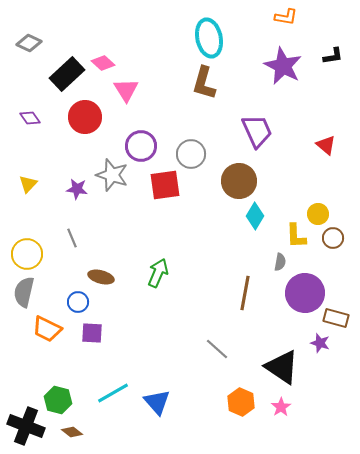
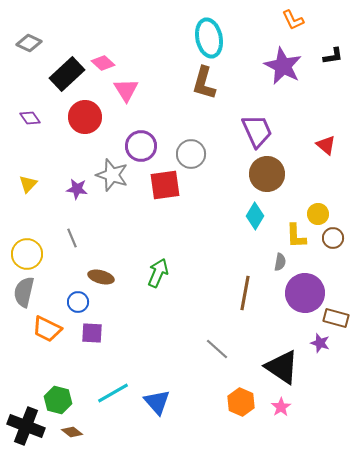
orange L-shape at (286, 17): moved 7 px right, 3 px down; rotated 55 degrees clockwise
brown circle at (239, 181): moved 28 px right, 7 px up
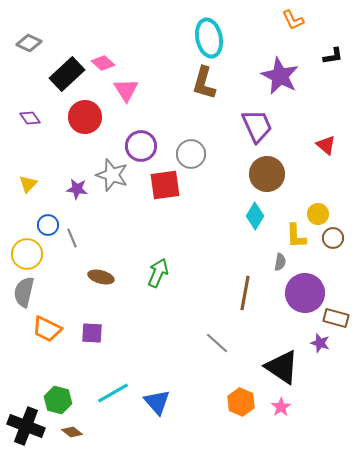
purple star at (283, 66): moved 3 px left, 10 px down
purple trapezoid at (257, 131): moved 5 px up
blue circle at (78, 302): moved 30 px left, 77 px up
gray line at (217, 349): moved 6 px up
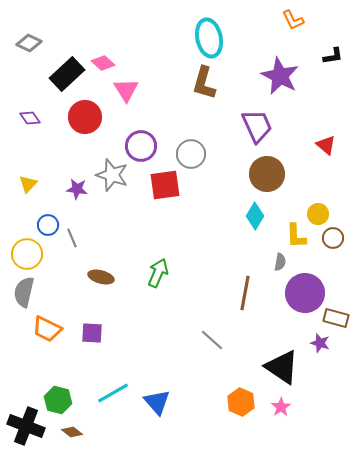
gray line at (217, 343): moved 5 px left, 3 px up
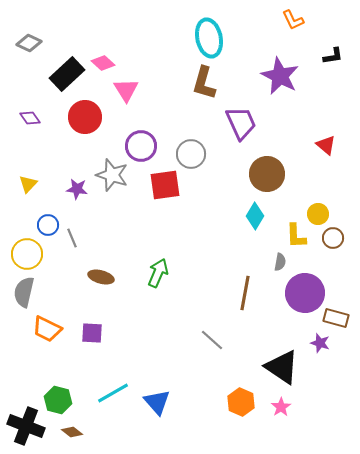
purple trapezoid at (257, 126): moved 16 px left, 3 px up
